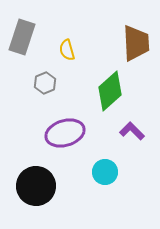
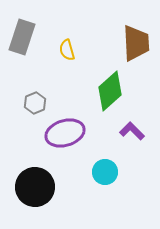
gray hexagon: moved 10 px left, 20 px down
black circle: moved 1 px left, 1 px down
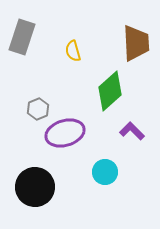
yellow semicircle: moved 6 px right, 1 px down
gray hexagon: moved 3 px right, 6 px down
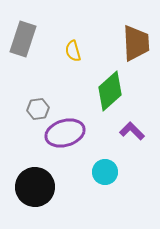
gray rectangle: moved 1 px right, 2 px down
gray hexagon: rotated 15 degrees clockwise
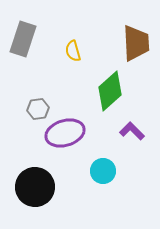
cyan circle: moved 2 px left, 1 px up
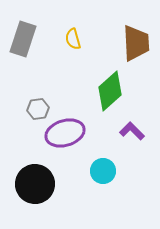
yellow semicircle: moved 12 px up
black circle: moved 3 px up
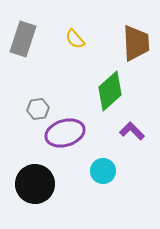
yellow semicircle: moved 2 px right; rotated 25 degrees counterclockwise
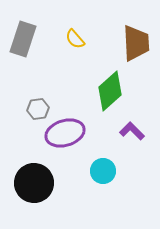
black circle: moved 1 px left, 1 px up
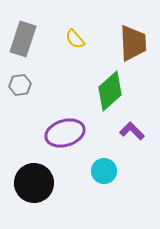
brown trapezoid: moved 3 px left
gray hexagon: moved 18 px left, 24 px up
cyan circle: moved 1 px right
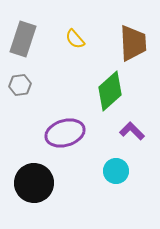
cyan circle: moved 12 px right
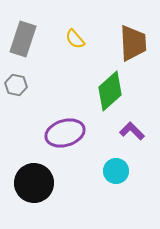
gray hexagon: moved 4 px left; rotated 20 degrees clockwise
